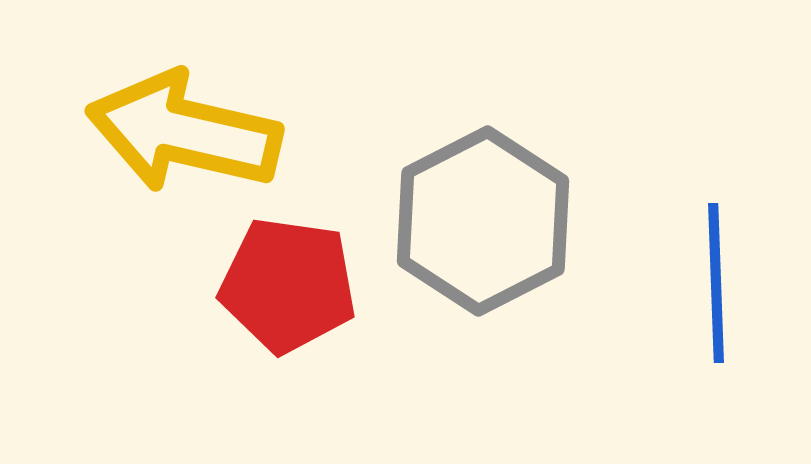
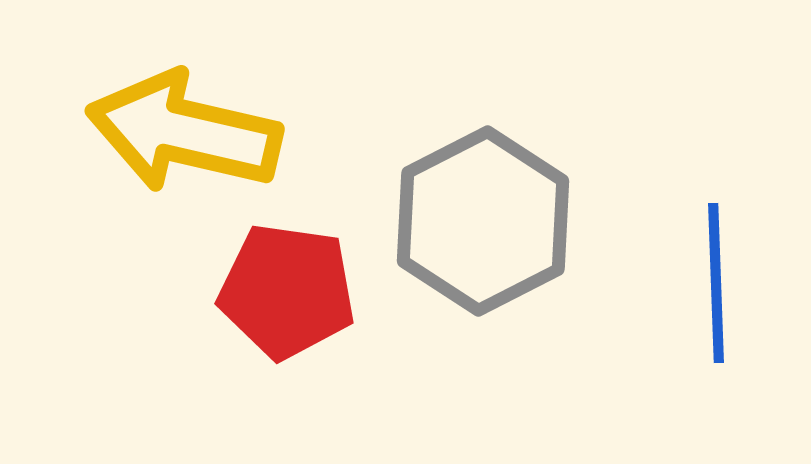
red pentagon: moved 1 px left, 6 px down
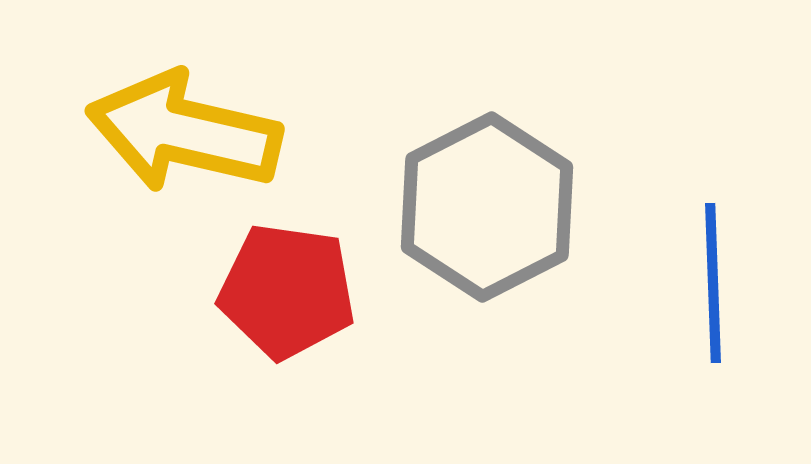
gray hexagon: moved 4 px right, 14 px up
blue line: moved 3 px left
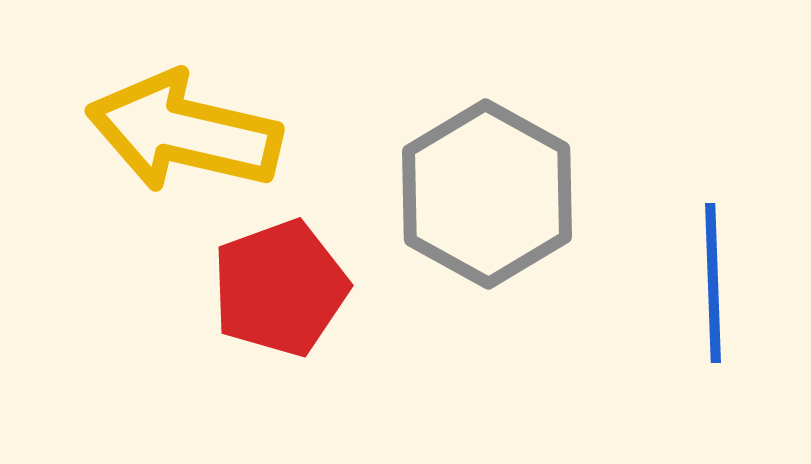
gray hexagon: moved 13 px up; rotated 4 degrees counterclockwise
red pentagon: moved 7 px left, 3 px up; rotated 28 degrees counterclockwise
